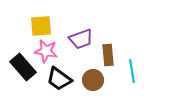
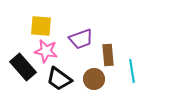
yellow square: rotated 10 degrees clockwise
brown circle: moved 1 px right, 1 px up
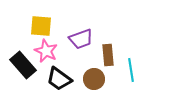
pink star: rotated 15 degrees clockwise
black rectangle: moved 2 px up
cyan line: moved 1 px left, 1 px up
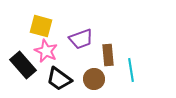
yellow square: rotated 10 degrees clockwise
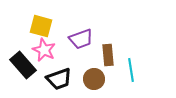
pink star: moved 2 px left, 1 px up
black trapezoid: rotated 56 degrees counterclockwise
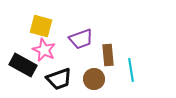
black rectangle: rotated 20 degrees counterclockwise
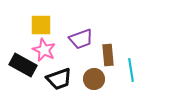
yellow square: moved 1 px up; rotated 15 degrees counterclockwise
